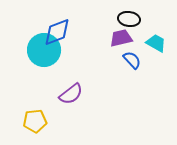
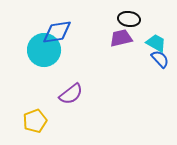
blue diamond: rotated 12 degrees clockwise
blue semicircle: moved 28 px right, 1 px up
yellow pentagon: rotated 15 degrees counterclockwise
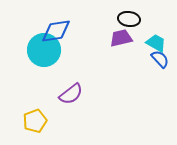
blue diamond: moved 1 px left, 1 px up
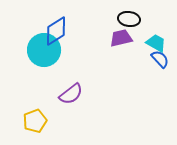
blue diamond: rotated 24 degrees counterclockwise
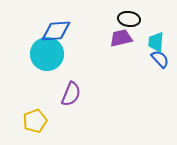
blue diamond: rotated 28 degrees clockwise
cyan trapezoid: moved 1 px up; rotated 115 degrees counterclockwise
cyan circle: moved 3 px right, 4 px down
purple semicircle: rotated 30 degrees counterclockwise
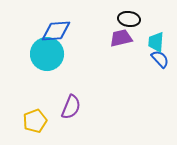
purple semicircle: moved 13 px down
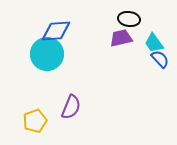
cyan trapezoid: moved 2 px left, 1 px down; rotated 40 degrees counterclockwise
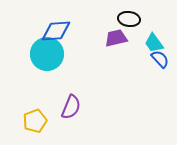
purple trapezoid: moved 5 px left
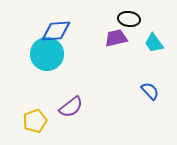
blue semicircle: moved 10 px left, 32 px down
purple semicircle: rotated 30 degrees clockwise
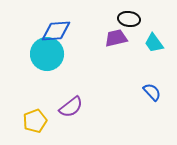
blue semicircle: moved 2 px right, 1 px down
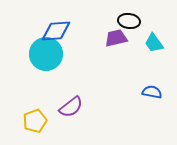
black ellipse: moved 2 px down
cyan circle: moved 1 px left
blue semicircle: rotated 36 degrees counterclockwise
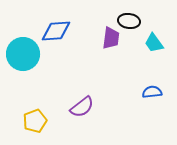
purple trapezoid: moved 5 px left; rotated 110 degrees clockwise
cyan circle: moved 23 px left
blue semicircle: rotated 18 degrees counterclockwise
purple semicircle: moved 11 px right
